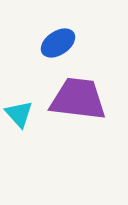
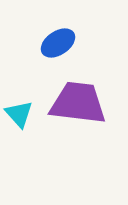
purple trapezoid: moved 4 px down
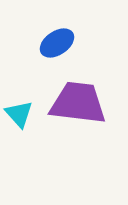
blue ellipse: moved 1 px left
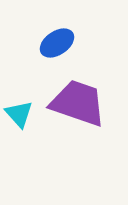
purple trapezoid: rotated 12 degrees clockwise
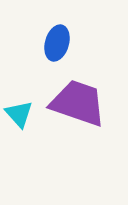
blue ellipse: rotated 40 degrees counterclockwise
